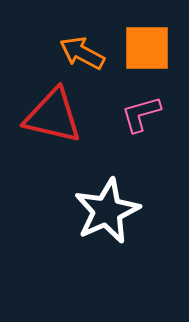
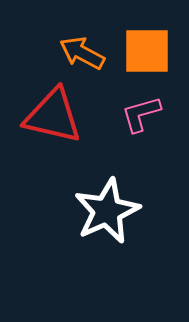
orange square: moved 3 px down
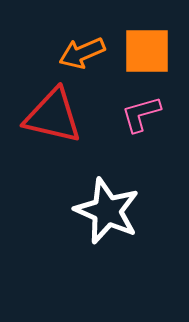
orange arrow: rotated 51 degrees counterclockwise
white star: rotated 24 degrees counterclockwise
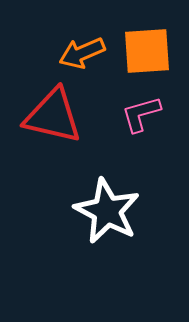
orange square: rotated 4 degrees counterclockwise
white star: rotated 4 degrees clockwise
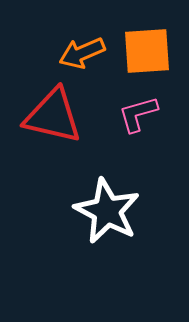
pink L-shape: moved 3 px left
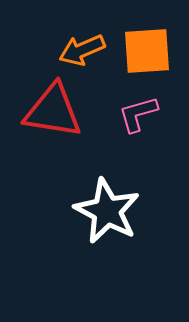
orange arrow: moved 3 px up
red triangle: moved 5 px up; rotated 4 degrees counterclockwise
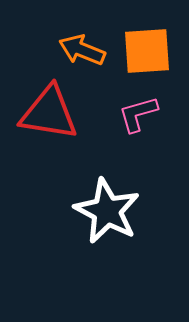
orange arrow: rotated 45 degrees clockwise
red triangle: moved 4 px left, 2 px down
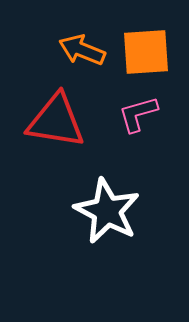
orange square: moved 1 px left, 1 px down
red triangle: moved 7 px right, 8 px down
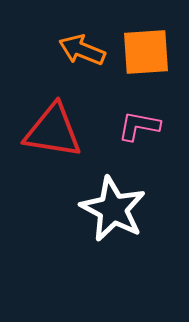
pink L-shape: moved 1 px right, 12 px down; rotated 27 degrees clockwise
red triangle: moved 3 px left, 10 px down
white star: moved 6 px right, 2 px up
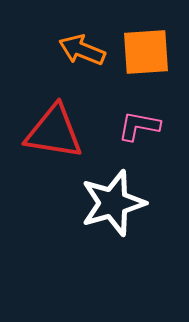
red triangle: moved 1 px right, 1 px down
white star: moved 6 px up; rotated 28 degrees clockwise
